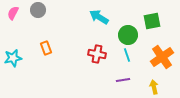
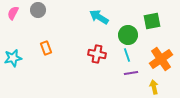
orange cross: moved 1 px left, 2 px down
purple line: moved 8 px right, 7 px up
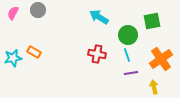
orange rectangle: moved 12 px left, 4 px down; rotated 40 degrees counterclockwise
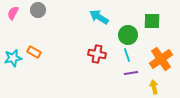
green square: rotated 12 degrees clockwise
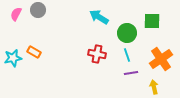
pink semicircle: moved 3 px right, 1 px down
green circle: moved 1 px left, 2 px up
